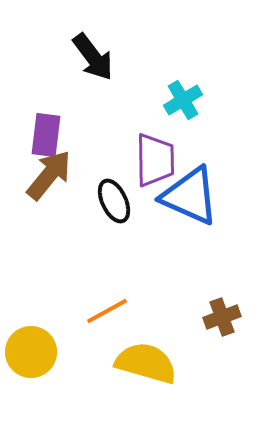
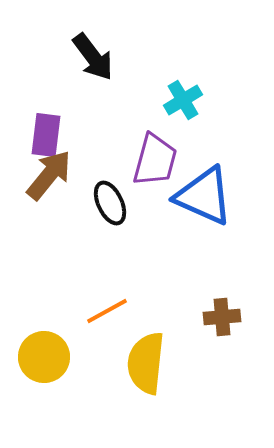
purple trapezoid: rotated 16 degrees clockwise
blue triangle: moved 14 px right
black ellipse: moved 4 px left, 2 px down
brown cross: rotated 15 degrees clockwise
yellow circle: moved 13 px right, 5 px down
yellow semicircle: rotated 100 degrees counterclockwise
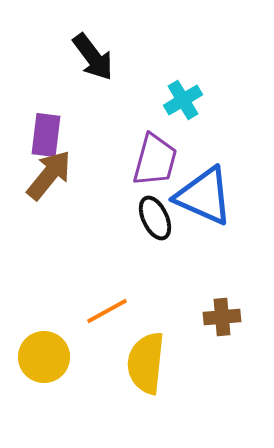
black ellipse: moved 45 px right, 15 px down
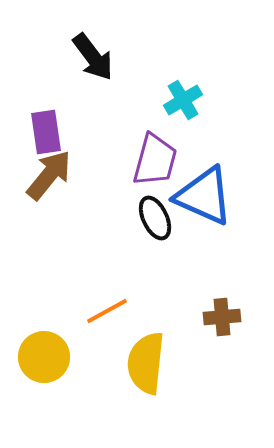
purple rectangle: moved 3 px up; rotated 15 degrees counterclockwise
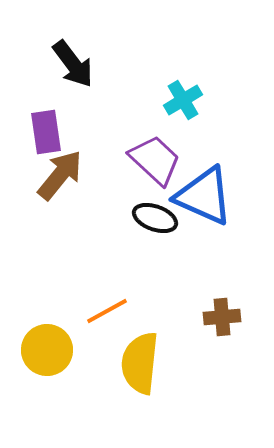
black arrow: moved 20 px left, 7 px down
purple trapezoid: rotated 62 degrees counterclockwise
brown arrow: moved 11 px right
black ellipse: rotated 45 degrees counterclockwise
yellow circle: moved 3 px right, 7 px up
yellow semicircle: moved 6 px left
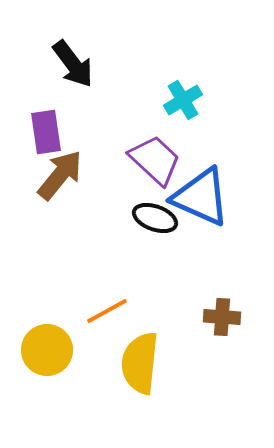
blue triangle: moved 3 px left, 1 px down
brown cross: rotated 9 degrees clockwise
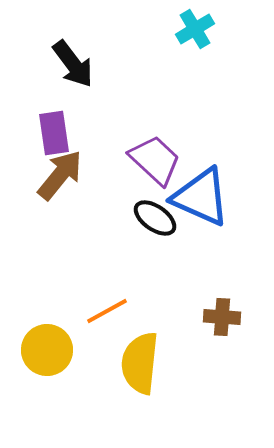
cyan cross: moved 12 px right, 71 px up
purple rectangle: moved 8 px right, 1 px down
black ellipse: rotated 15 degrees clockwise
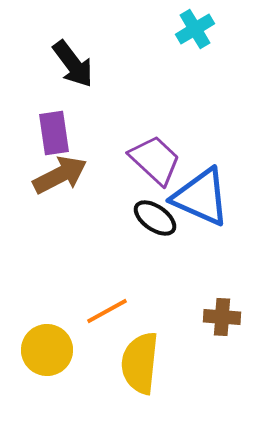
brown arrow: rotated 24 degrees clockwise
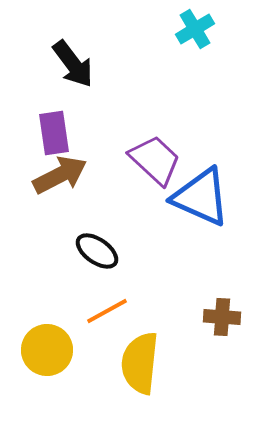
black ellipse: moved 58 px left, 33 px down
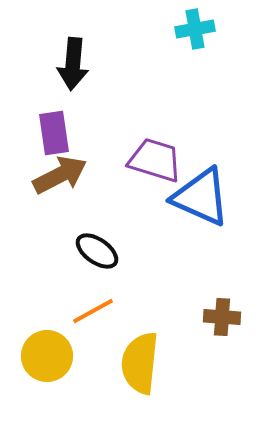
cyan cross: rotated 21 degrees clockwise
black arrow: rotated 42 degrees clockwise
purple trapezoid: rotated 26 degrees counterclockwise
orange line: moved 14 px left
yellow circle: moved 6 px down
